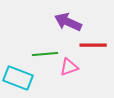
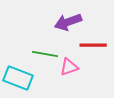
purple arrow: rotated 44 degrees counterclockwise
green line: rotated 15 degrees clockwise
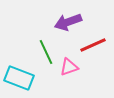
red line: rotated 24 degrees counterclockwise
green line: moved 1 px right, 2 px up; rotated 55 degrees clockwise
cyan rectangle: moved 1 px right
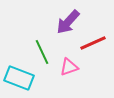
purple arrow: rotated 28 degrees counterclockwise
red line: moved 2 px up
green line: moved 4 px left
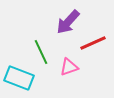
green line: moved 1 px left
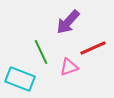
red line: moved 5 px down
cyan rectangle: moved 1 px right, 1 px down
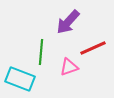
green line: rotated 30 degrees clockwise
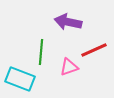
purple arrow: rotated 60 degrees clockwise
red line: moved 1 px right, 2 px down
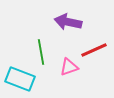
green line: rotated 15 degrees counterclockwise
